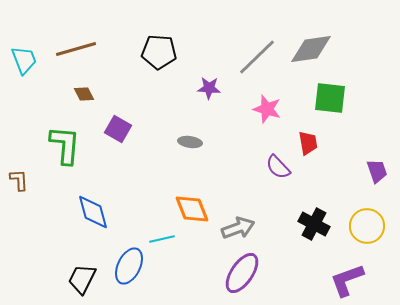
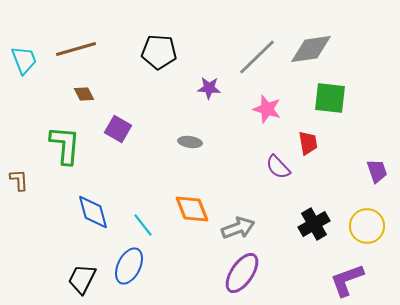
black cross: rotated 32 degrees clockwise
cyan line: moved 19 px left, 14 px up; rotated 65 degrees clockwise
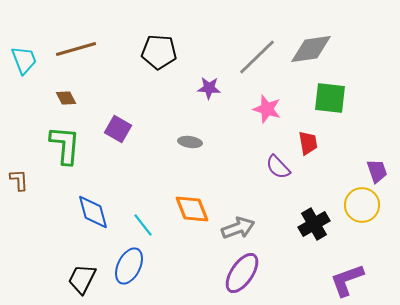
brown diamond: moved 18 px left, 4 px down
yellow circle: moved 5 px left, 21 px up
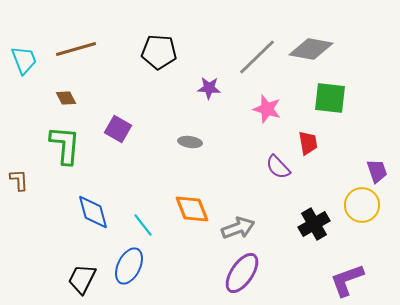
gray diamond: rotated 18 degrees clockwise
